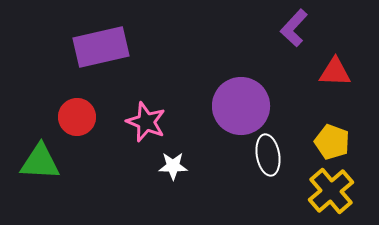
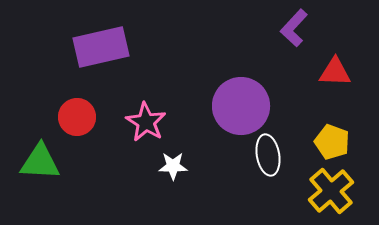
pink star: rotated 9 degrees clockwise
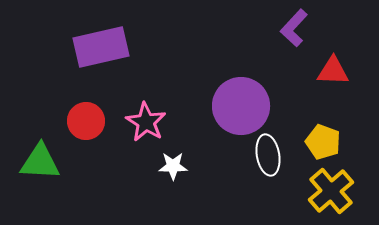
red triangle: moved 2 px left, 1 px up
red circle: moved 9 px right, 4 px down
yellow pentagon: moved 9 px left
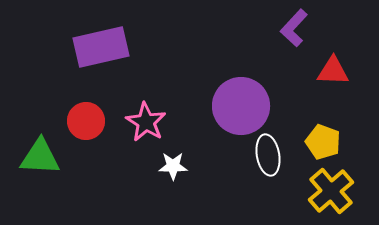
green triangle: moved 5 px up
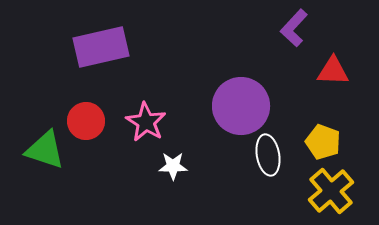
green triangle: moved 5 px right, 7 px up; rotated 15 degrees clockwise
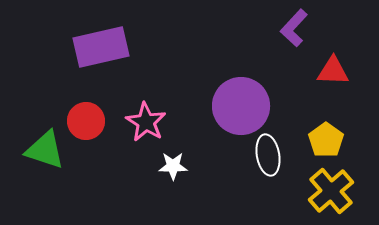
yellow pentagon: moved 3 px right, 2 px up; rotated 16 degrees clockwise
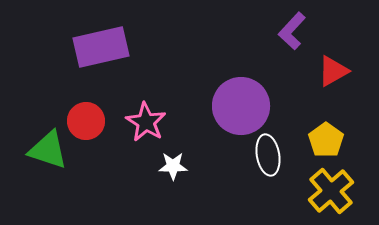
purple L-shape: moved 2 px left, 3 px down
red triangle: rotated 32 degrees counterclockwise
green triangle: moved 3 px right
